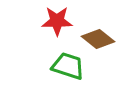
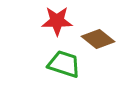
green trapezoid: moved 4 px left, 2 px up
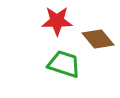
brown diamond: rotated 12 degrees clockwise
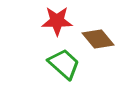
green trapezoid: rotated 24 degrees clockwise
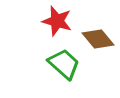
red star: rotated 16 degrees clockwise
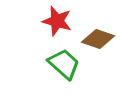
brown diamond: rotated 32 degrees counterclockwise
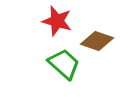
brown diamond: moved 1 px left, 2 px down
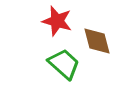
brown diamond: rotated 56 degrees clockwise
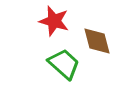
red star: moved 3 px left
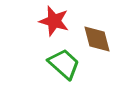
brown diamond: moved 2 px up
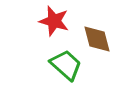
green trapezoid: moved 2 px right, 1 px down
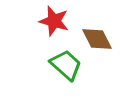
brown diamond: rotated 12 degrees counterclockwise
